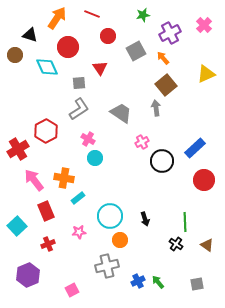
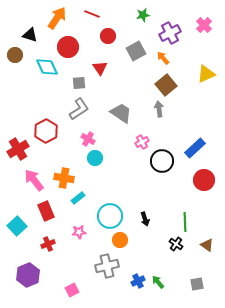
gray arrow at (156, 108): moved 3 px right, 1 px down
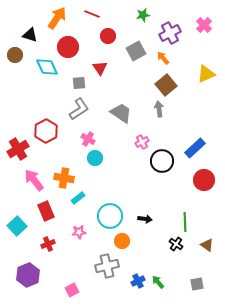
black arrow at (145, 219): rotated 64 degrees counterclockwise
orange circle at (120, 240): moved 2 px right, 1 px down
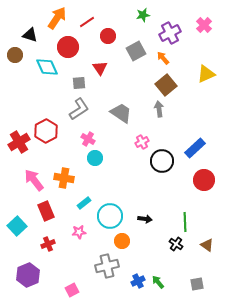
red line at (92, 14): moved 5 px left, 8 px down; rotated 56 degrees counterclockwise
red cross at (18, 149): moved 1 px right, 7 px up
cyan rectangle at (78, 198): moved 6 px right, 5 px down
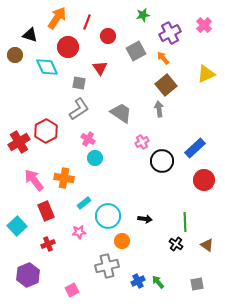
red line at (87, 22): rotated 35 degrees counterclockwise
gray square at (79, 83): rotated 16 degrees clockwise
cyan circle at (110, 216): moved 2 px left
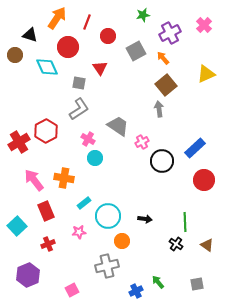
gray trapezoid at (121, 113): moved 3 px left, 13 px down
blue cross at (138, 281): moved 2 px left, 10 px down
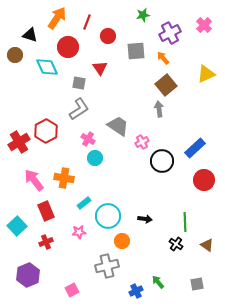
gray square at (136, 51): rotated 24 degrees clockwise
red cross at (48, 244): moved 2 px left, 2 px up
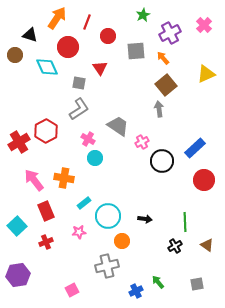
green star at (143, 15): rotated 16 degrees counterclockwise
black cross at (176, 244): moved 1 px left, 2 px down; rotated 24 degrees clockwise
purple hexagon at (28, 275): moved 10 px left; rotated 15 degrees clockwise
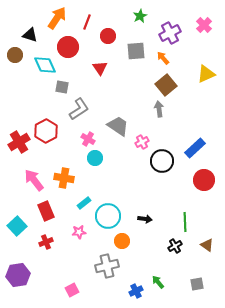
green star at (143, 15): moved 3 px left, 1 px down
cyan diamond at (47, 67): moved 2 px left, 2 px up
gray square at (79, 83): moved 17 px left, 4 px down
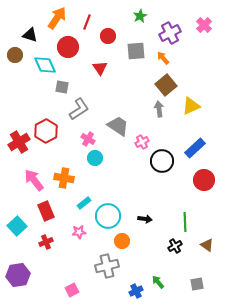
yellow triangle at (206, 74): moved 15 px left, 32 px down
